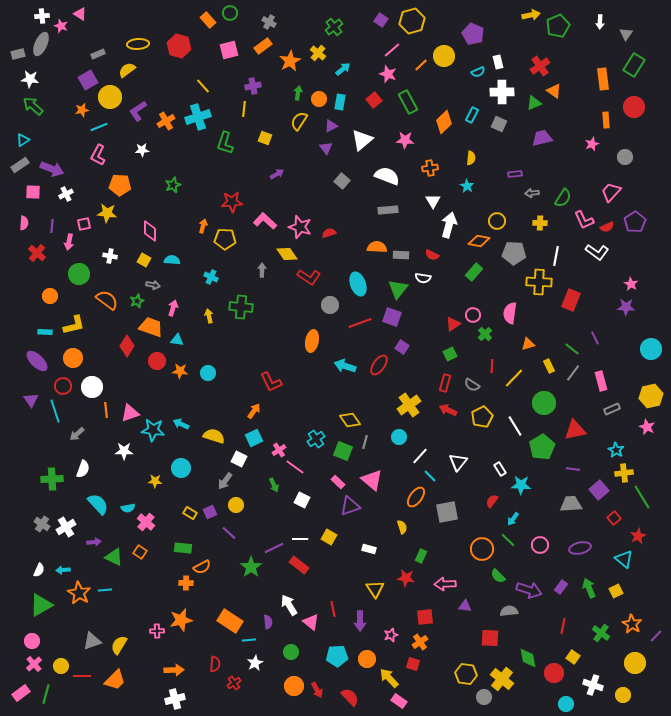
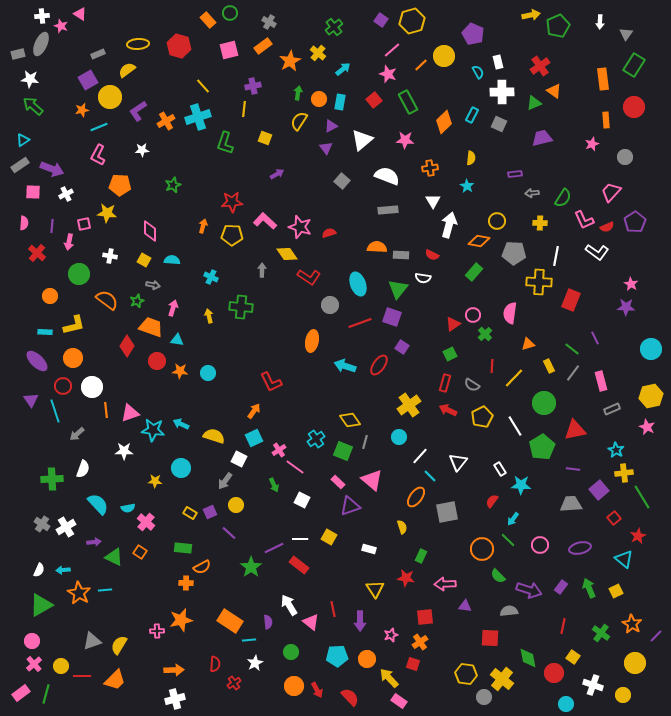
cyan semicircle at (478, 72): rotated 96 degrees counterclockwise
yellow pentagon at (225, 239): moved 7 px right, 4 px up
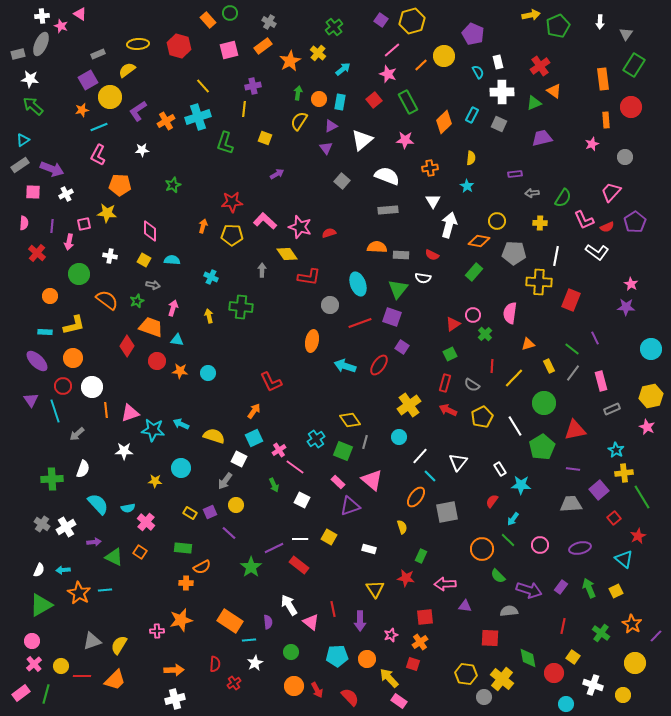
red circle at (634, 107): moved 3 px left
red L-shape at (309, 277): rotated 25 degrees counterclockwise
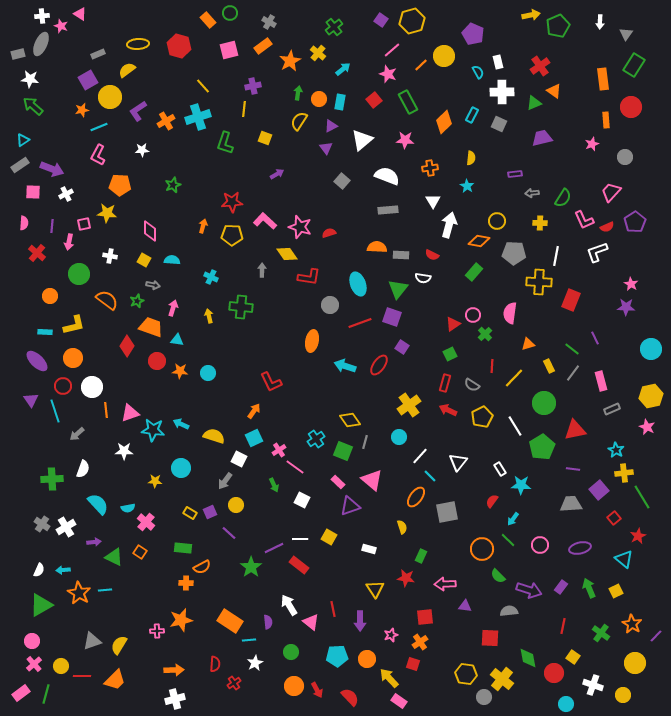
white L-shape at (597, 252): rotated 125 degrees clockwise
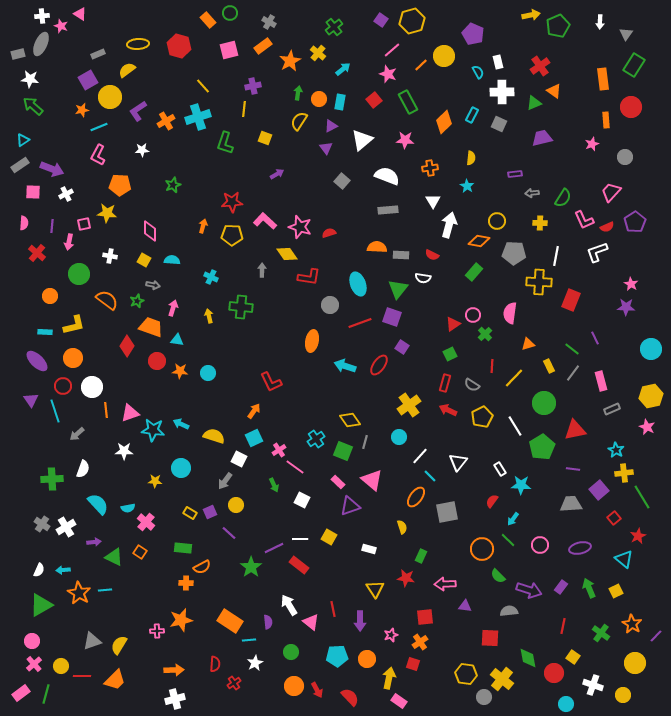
yellow arrow at (389, 678): rotated 55 degrees clockwise
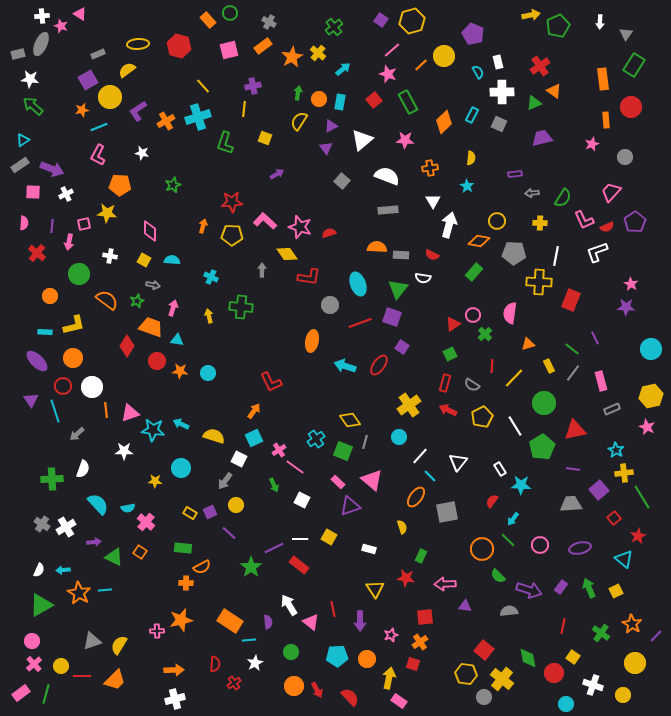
orange star at (290, 61): moved 2 px right, 4 px up
white star at (142, 150): moved 3 px down; rotated 16 degrees clockwise
red square at (490, 638): moved 6 px left, 12 px down; rotated 36 degrees clockwise
